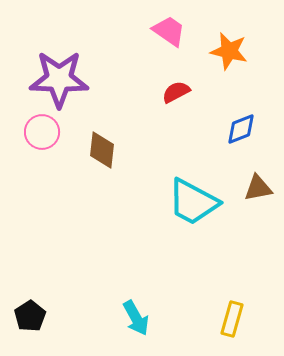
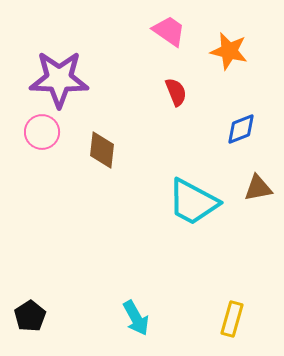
red semicircle: rotated 96 degrees clockwise
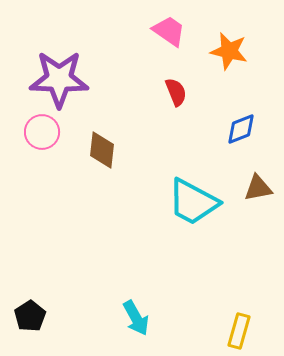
yellow rectangle: moved 7 px right, 12 px down
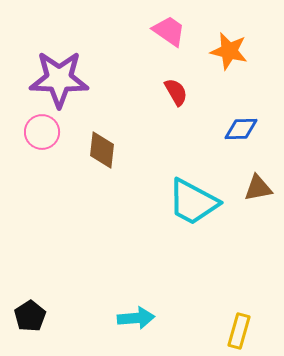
red semicircle: rotated 8 degrees counterclockwise
blue diamond: rotated 20 degrees clockwise
cyan arrow: rotated 66 degrees counterclockwise
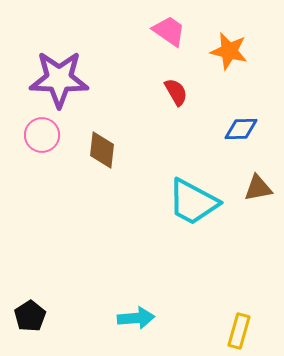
pink circle: moved 3 px down
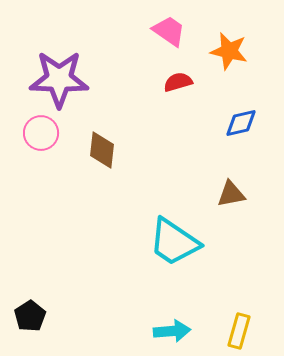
red semicircle: moved 2 px right, 10 px up; rotated 76 degrees counterclockwise
blue diamond: moved 6 px up; rotated 12 degrees counterclockwise
pink circle: moved 1 px left, 2 px up
brown triangle: moved 27 px left, 6 px down
cyan trapezoid: moved 19 px left, 40 px down; rotated 6 degrees clockwise
cyan arrow: moved 36 px right, 13 px down
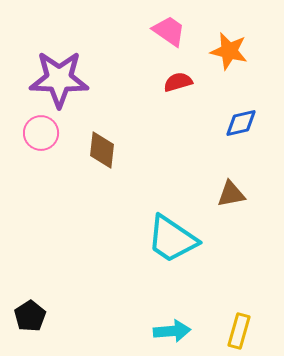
cyan trapezoid: moved 2 px left, 3 px up
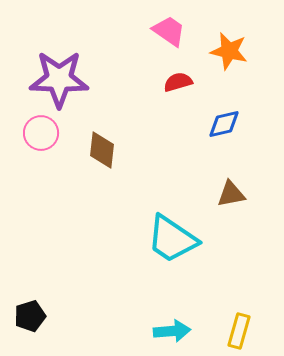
blue diamond: moved 17 px left, 1 px down
black pentagon: rotated 16 degrees clockwise
